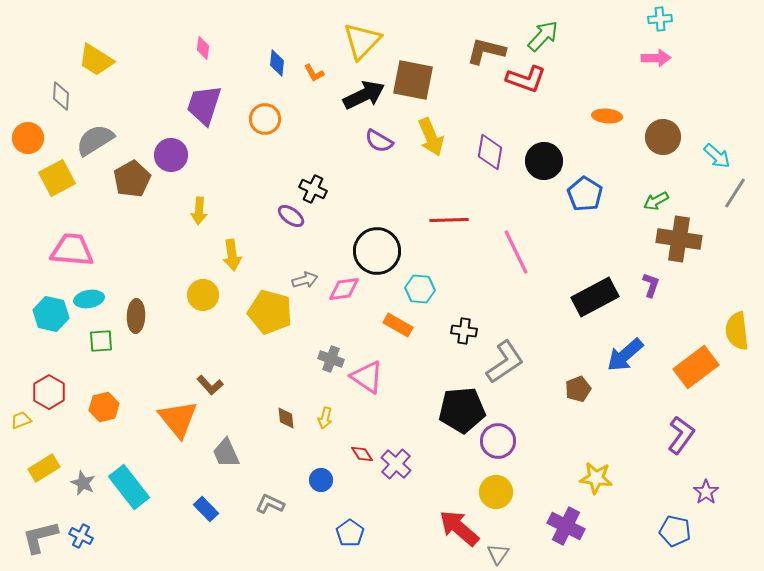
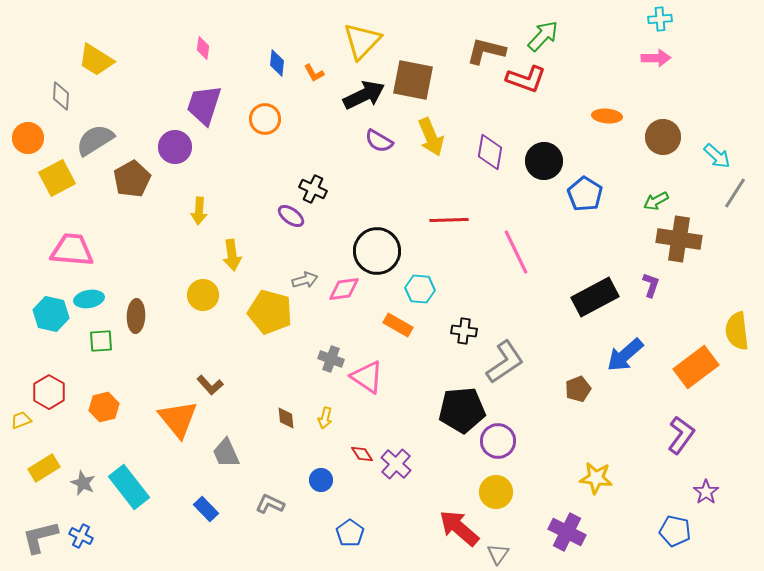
purple circle at (171, 155): moved 4 px right, 8 px up
purple cross at (566, 526): moved 1 px right, 6 px down
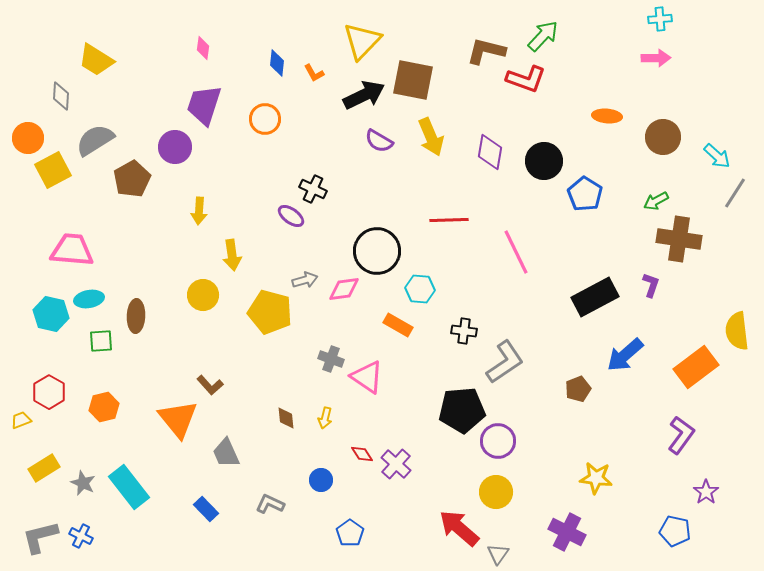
yellow square at (57, 178): moved 4 px left, 8 px up
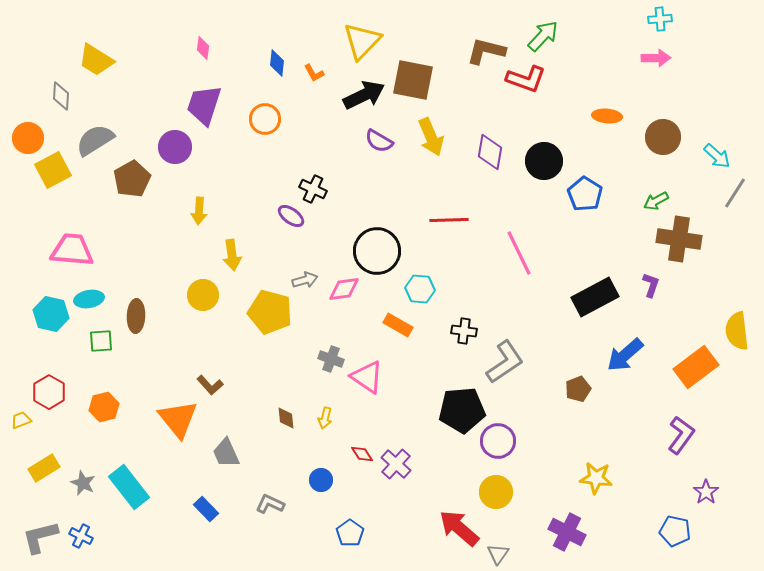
pink line at (516, 252): moved 3 px right, 1 px down
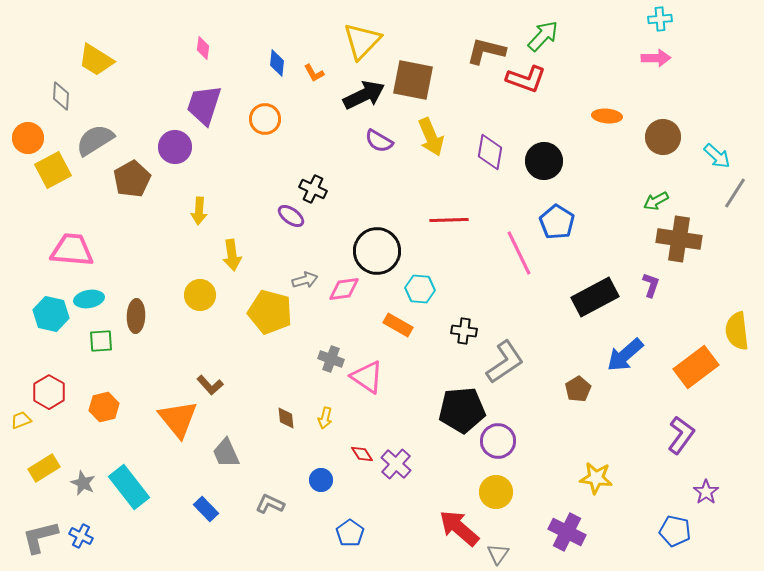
blue pentagon at (585, 194): moved 28 px left, 28 px down
yellow circle at (203, 295): moved 3 px left
brown pentagon at (578, 389): rotated 10 degrees counterclockwise
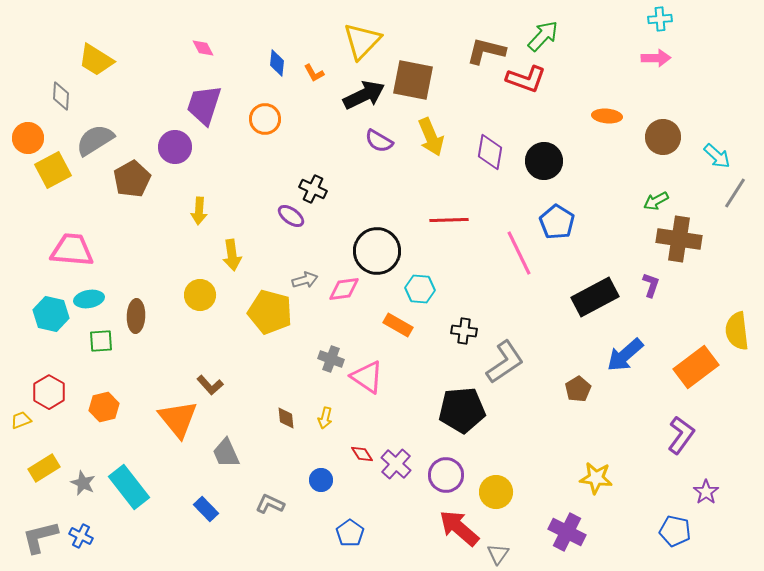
pink diamond at (203, 48): rotated 35 degrees counterclockwise
purple circle at (498, 441): moved 52 px left, 34 px down
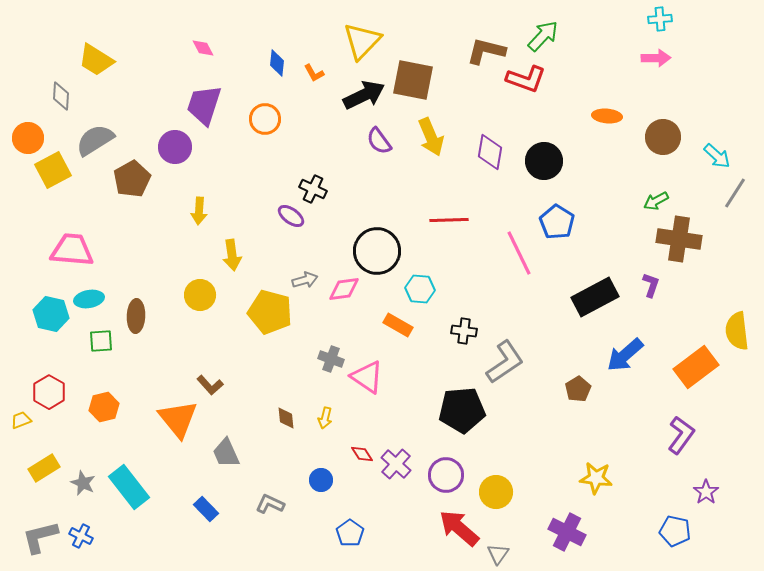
purple semicircle at (379, 141): rotated 24 degrees clockwise
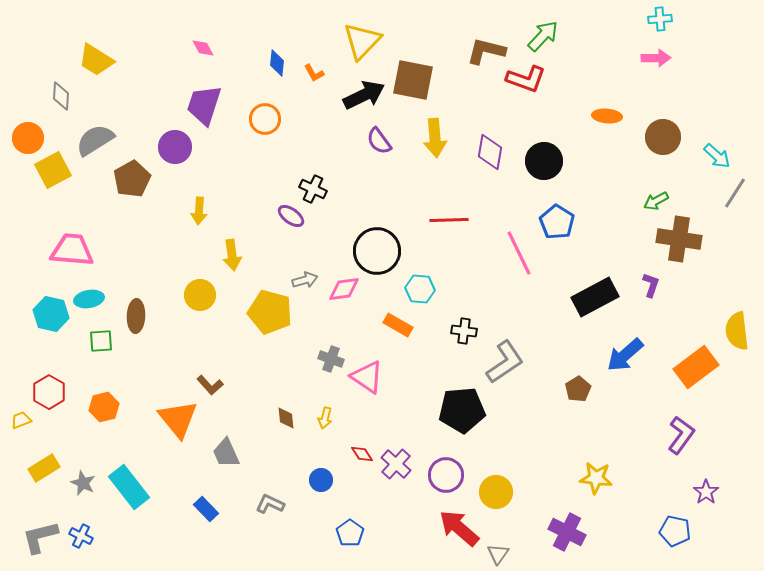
yellow arrow at (431, 137): moved 4 px right, 1 px down; rotated 18 degrees clockwise
